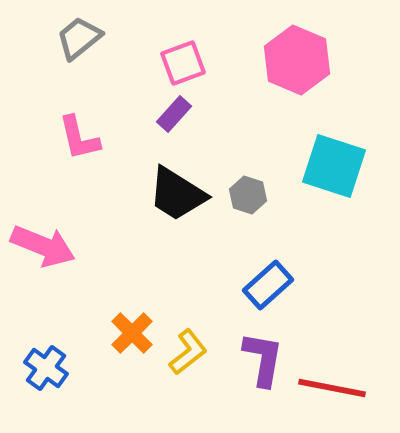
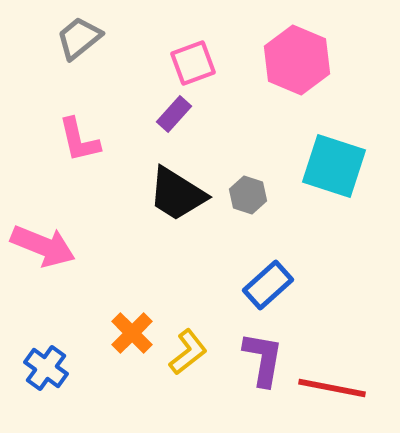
pink square: moved 10 px right
pink L-shape: moved 2 px down
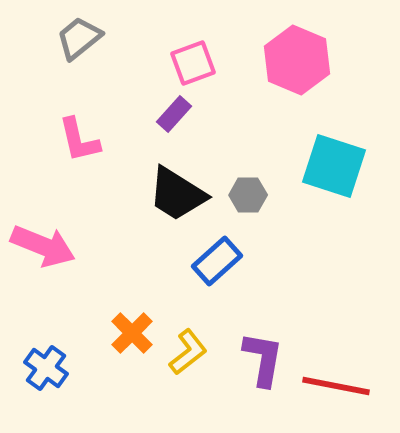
gray hexagon: rotated 18 degrees counterclockwise
blue rectangle: moved 51 px left, 24 px up
red line: moved 4 px right, 2 px up
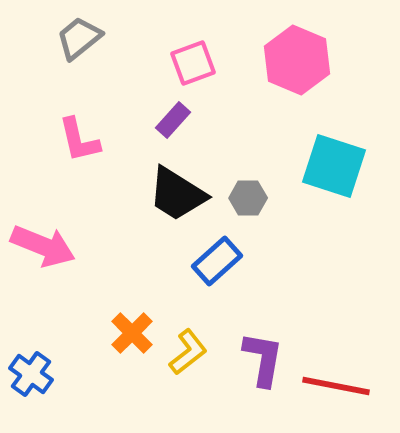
purple rectangle: moved 1 px left, 6 px down
gray hexagon: moved 3 px down
blue cross: moved 15 px left, 6 px down
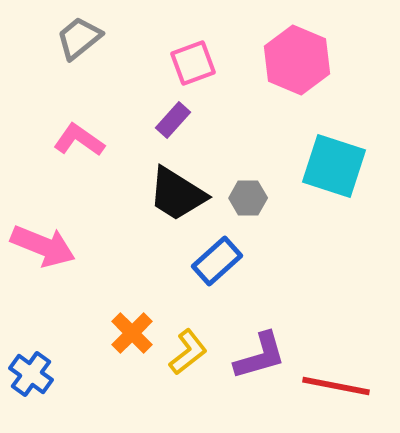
pink L-shape: rotated 138 degrees clockwise
purple L-shape: moved 3 px left, 3 px up; rotated 64 degrees clockwise
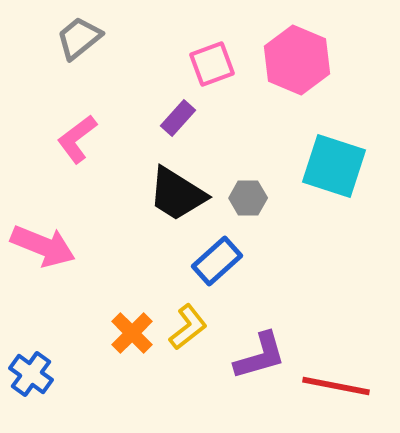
pink square: moved 19 px right, 1 px down
purple rectangle: moved 5 px right, 2 px up
pink L-shape: moved 2 px left, 1 px up; rotated 72 degrees counterclockwise
yellow L-shape: moved 25 px up
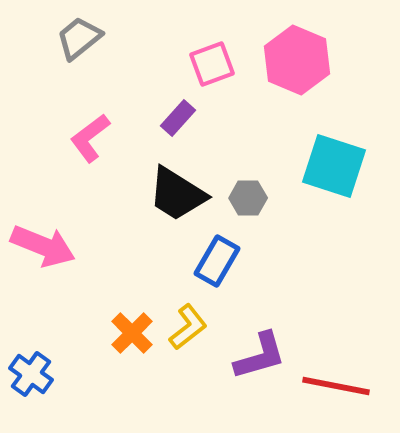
pink L-shape: moved 13 px right, 1 px up
blue rectangle: rotated 18 degrees counterclockwise
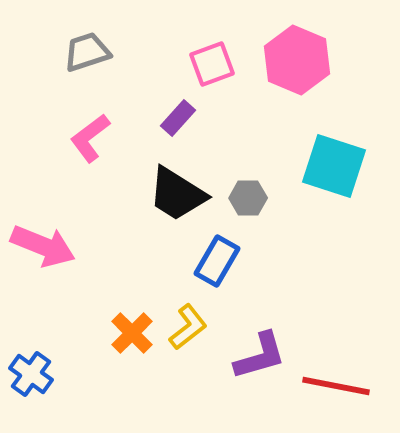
gray trapezoid: moved 8 px right, 14 px down; rotated 21 degrees clockwise
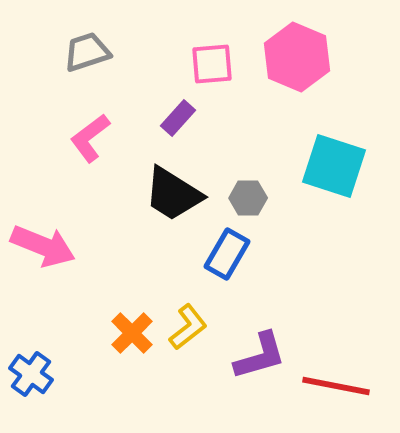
pink hexagon: moved 3 px up
pink square: rotated 15 degrees clockwise
black trapezoid: moved 4 px left
blue rectangle: moved 10 px right, 7 px up
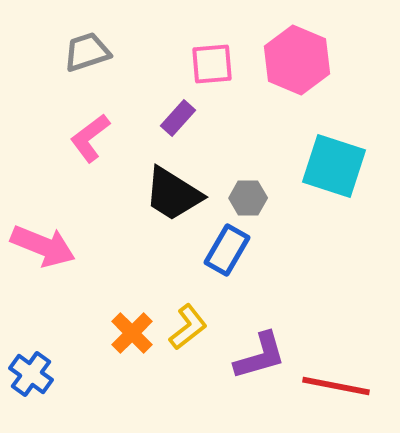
pink hexagon: moved 3 px down
blue rectangle: moved 4 px up
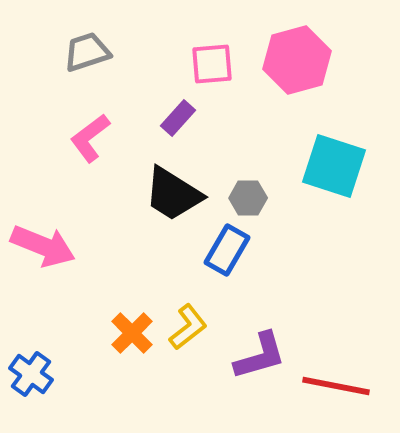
pink hexagon: rotated 22 degrees clockwise
